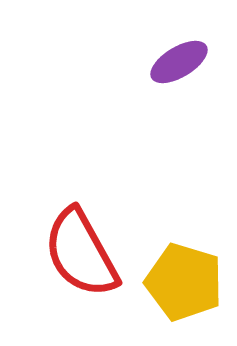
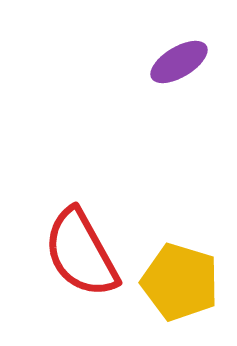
yellow pentagon: moved 4 px left
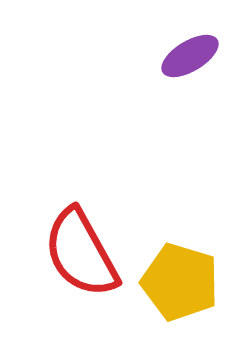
purple ellipse: moved 11 px right, 6 px up
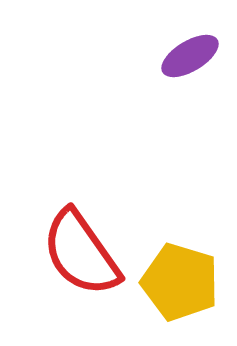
red semicircle: rotated 6 degrees counterclockwise
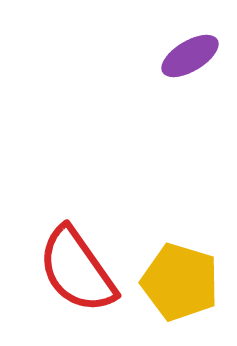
red semicircle: moved 4 px left, 17 px down
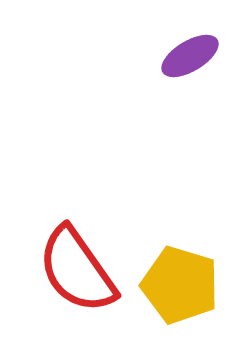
yellow pentagon: moved 3 px down
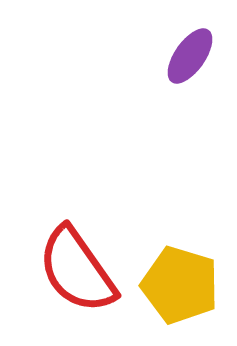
purple ellipse: rotated 24 degrees counterclockwise
